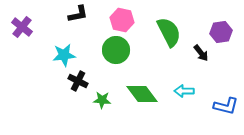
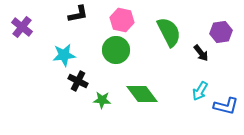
cyan arrow: moved 16 px right; rotated 60 degrees counterclockwise
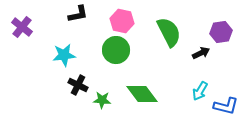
pink hexagon: moved 1 px down
black arrow: rotated 78 degrees counterclockwise
black cross: moved 4 px down
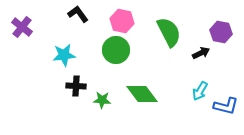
black L-shape: rotated 115 degrees counterclockwise
purple hexagon: rotated 20 degrees clockwise
black cross: moved 2 px left, 1 px down; rotated 24 degrees counterclockwise
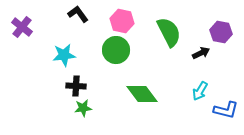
green star: moved 19 px left, 8 px down; rotated 12 degrees counterclockwise
blue L-shape: moved 4 px down
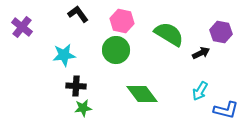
green semicircle: moved 2 px down; rotated 32 degrees counterclockwise
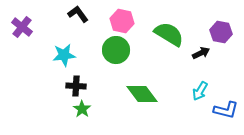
green star: moved 1 px left, 1 px down; rotated 30 degrees counterclockwise
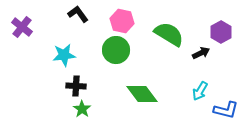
purple hexagon: rotated 20 degrees clockwise
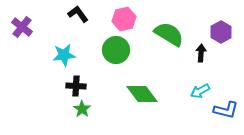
pink hexagon: moved 2 px right, 2 px up; rotated 25 degrees counterclockwise
black arrow: rotated 60 degrees counterclockwise
cyan arrow: rotated 30 degrees clockwise
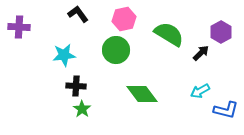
purple cross: moved 3 px left; rotated 35 degrees counterclockwise
black arrow: rotated 42 degrees clockwise
